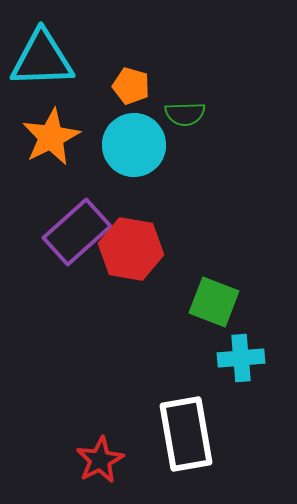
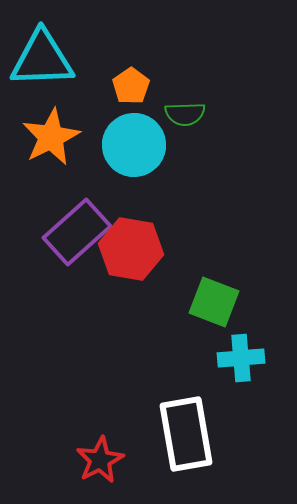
orange pentagon: rotated 21 degrees clockwise
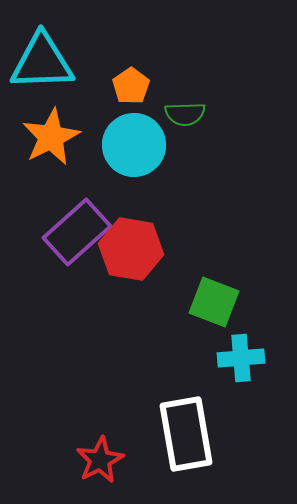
cyan triangle: moved 3 px down
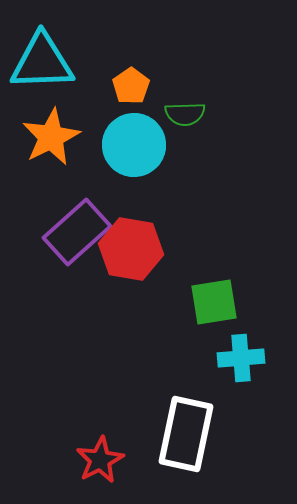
green square: rotated 30 degrees counterclockwise
white rectangle: rotated 22 degrees clockwise
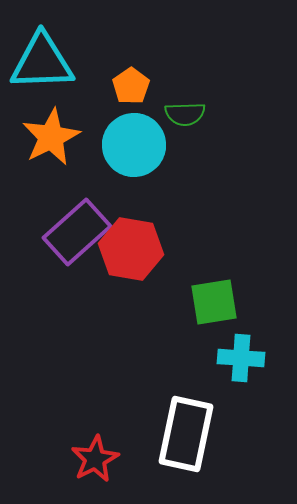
cyan cross: rotated 9 degrees clockwise
red star: moved 5 px left, 1 px up
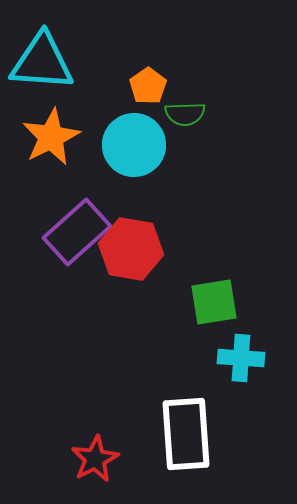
cyan triangle: rotated 6 degrees clockwise
orange pentagon: moved 17 px right
white rectangle: rotated 16 degrees counterclockwise
